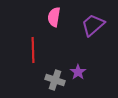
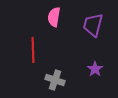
purple trapezoid: rotated 35 degrees counterclockwise
purple star: moved 17 px right, 3 px up
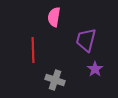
purple trapezoid: moved 7 px left, 15 px down
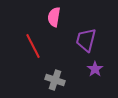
red line: moved 4 px up; rotated 25 degrees counterclockwise
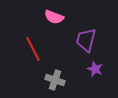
pink semicircle: rotated 78 degrees counterclockwise
red line: moved 3 px down
purple star: rotated 14 degrees counterclockwise
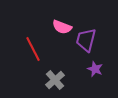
pink semicircle: moved 8 px right, 10 px down
gray cross: rotated 30 degrees clockwise
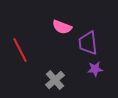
purple trapezoid: moved 2 px right, 3 px down; rotated 20 degrees counterclockwise
red line: moved 13 px left, 1 px down
purple star: rotated 28 degrees counterclockwise
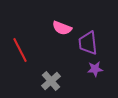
pink semicircle: moved 1 px down
gray cross: moved 4 px left, 1 px down
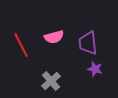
pink semicircle: moved 8 px left, 9 px down; rotated 36 degrees counterclockwise
red line: moved 1 px right, 5 px up
purple star: rotated 21 degrees clockwise
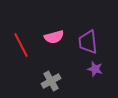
purple trapezoid: moved 1 px up
gray cross: rotated 12 degrees clockwise
